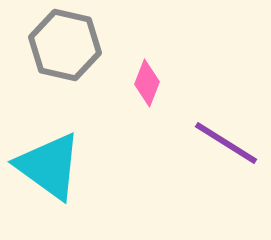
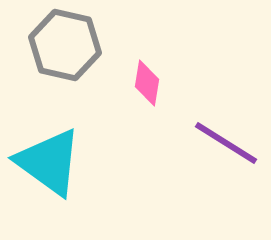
pink diamond: rotated 12 degrees counterclockwise
cyan triangle: moved 4 px up
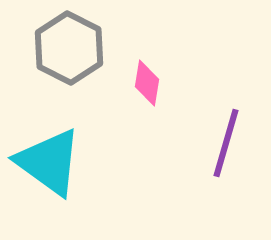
gray hexagon: moved 4 px right, 3 px down; rotated 14 degrees clockwise
purple line: rotated 74 degrees clockwise
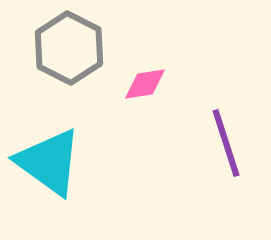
pink diamond: moved 2 px left, 1 px down; rotated 72 degrees clockwise
purple line: rotated 34 degrees counterclockwise
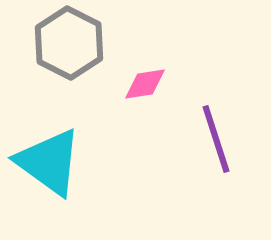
gray hexagon: moved 5 px up
purple line: moved 10 px left, 4 px up
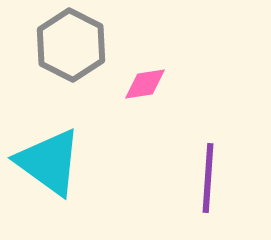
gray hexagon: moved 2 px right, 2 px down
purple line: moved 8 px left, 39 px down; rotated 22 degrees clockwise
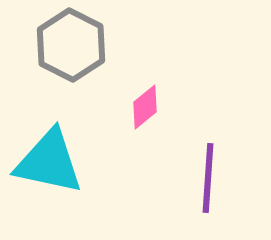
pink diamond: moved 23 px down; rotated 30 degrees counterclockwise
cyan triangle: rotated 24 degrees counterclockwise
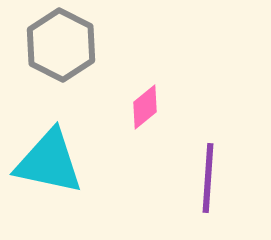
gray hexagon: moved 10 px left
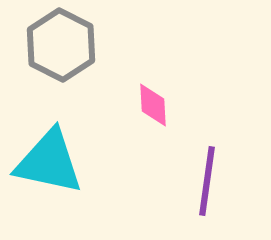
pink diamond: moved 8 px right, 2 px up; rotated 54 degrees counterclockwise
purple line: moved 1 px left, 3 px down; rotated 4 degrees clockwise
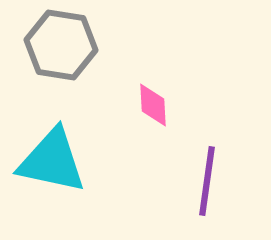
gray hexagon: rotated 18 degrees counterclockwise
cyan triangle: moved 3 px right, 1 px up
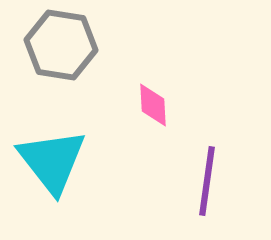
cyan triangle: rotated 40 degrees clockwise
